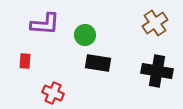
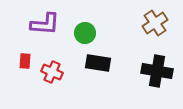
green circle: moved 2 px up
red cross: moved 1 px left, 21 px up
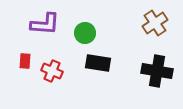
red cross: moved 1 px up
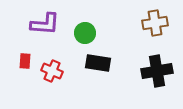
brown cross: rotated 25 degrees clockwise
black cross: rotated 20 degrees counterclockwise
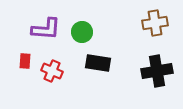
purple L-shape: moved 1 px right, 5 px down
green circle: moved 3 px left, 1 px up
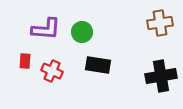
brown cross: moved 5 px right
black rectangle: moved 2 px down
black cross: moved 4 px right, 5 px down
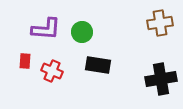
black cross: moved 3 px down
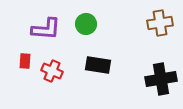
green circle: moved 4 px right, 8 px up
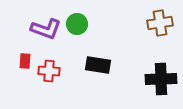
green circle: moved 9 px left
purple L-shape: rotated 16 degrees clockwise
red cross: moved 3 px left; rotated 20 degrees counterclockwise
black cross: rotated 8 degrees clockwise
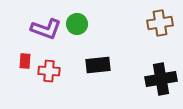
black rectangle: rotated 15 degrees counterclockwise
black cross: rotated 8 degrees counterclockwise
